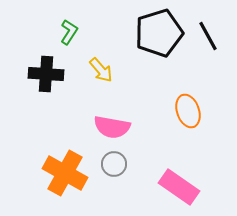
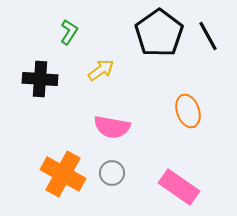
black pentagon: rotated 18 degrees counterclockwise
yellow arrow: rotated 84 degrees counterclockwise
black cross: moved 6 px left, 5 px down
gray circle: moved 2 px left, 9 px down
orange cross: moved 2 px left, 1 px down
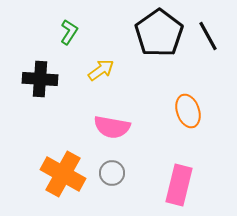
pink rectangle: moved 2 px up; rotated 69 degrees clockwise
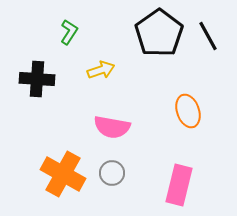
yellow arrow: rotated 16 degrees clockwise
black cross: moved 3 px left
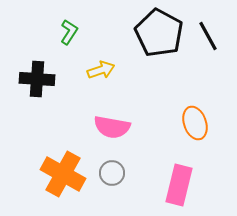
black pentagon: rotated 9 degrees counterclockwise
orange ellipse: moved 7 px right, 12 px down
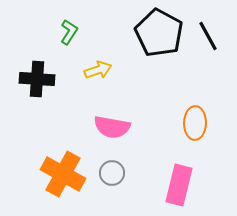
yellow arrow: moved 3 px left
orange ellipse: rotated 20 degrees clockwise
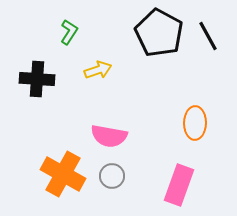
pink semicircle: moved 3 px left, 9 px down
gray circle: moved 3 px down
pink rectangle: rotated 6 degrees clockwise
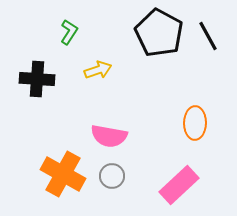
pink rectangle: rotated 27 degrees clockwise
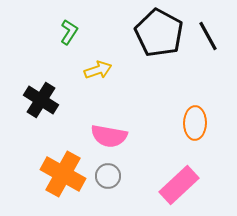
black cross: moved 4 px right, 21 px down; rotated 28 degrees clockwise
gray circle: moved 4 px left
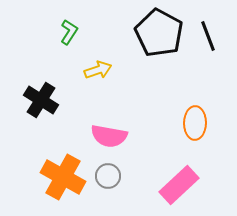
black line: rotated 8 degrees clockwise
orange cross: moved 3 px down
